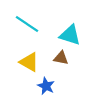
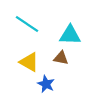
cyan triangle: rotated 15 degrees counterclockwise
blue star: moved 2 px up
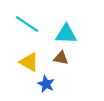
cyan triangle: moved 4 px left, 1 px up
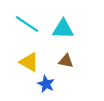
cyan triangle: moved 3 px left, 5 px up
brown triangle: moved 5 px right, 3 px down
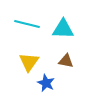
cyan line: rotated 20 degrees counterclockwise
yellow triangle: rotated 35 degrees clockwise
blue star: moved 1 px up
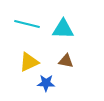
yellow triangle: rotated 30 degrees clockwise
blue star: rotated 24 degrees counterclockwise
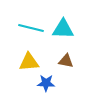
cyan line: moved 4 px right, 4 px down
yellow triangle: rotated 20 degrees clockwise
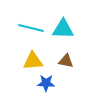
yellow triangle: moved 4 px right, 1 px up
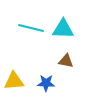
yellow triangle: moved 19 px left, 20 px down
